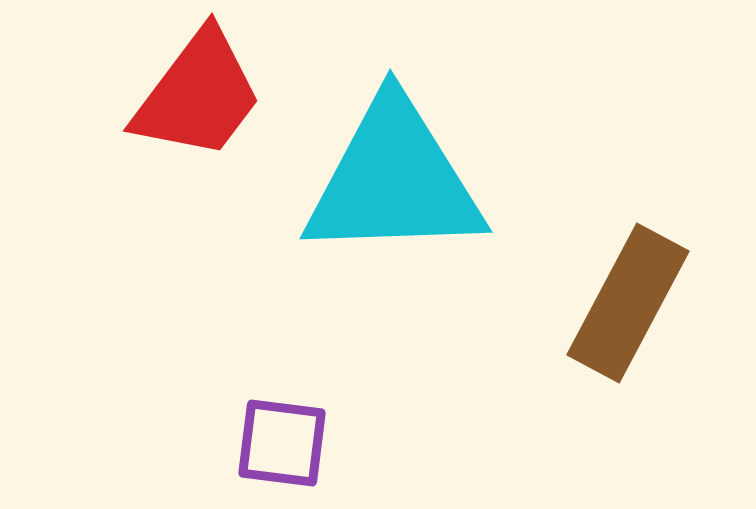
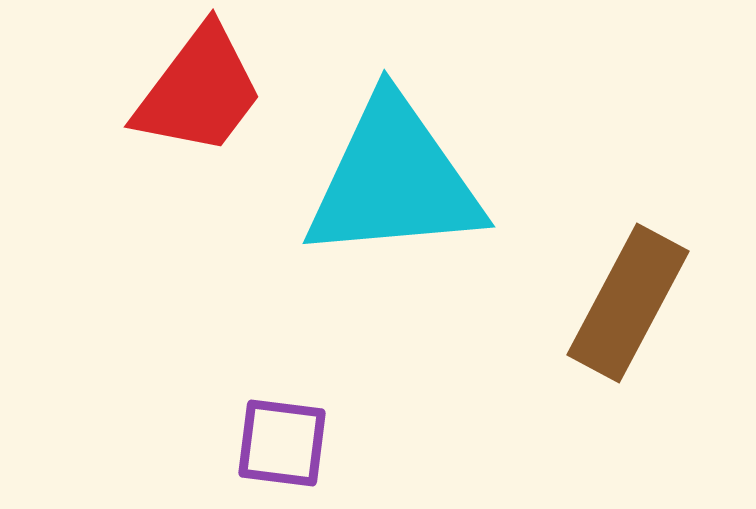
red trapezoid: moved 1 px right, 4 px up
cyan triangle: rotated 3 degrees counterclockwise
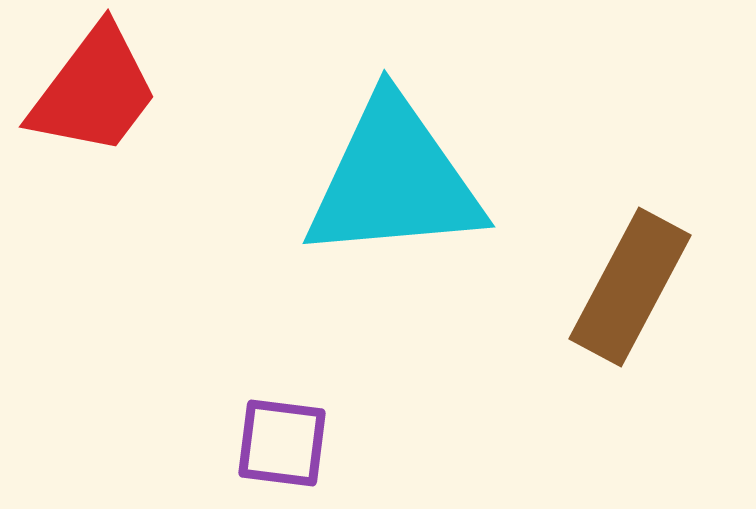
red trapezoid: moved 105 px left
brown rectangle: moved 2 px right, 16 px up
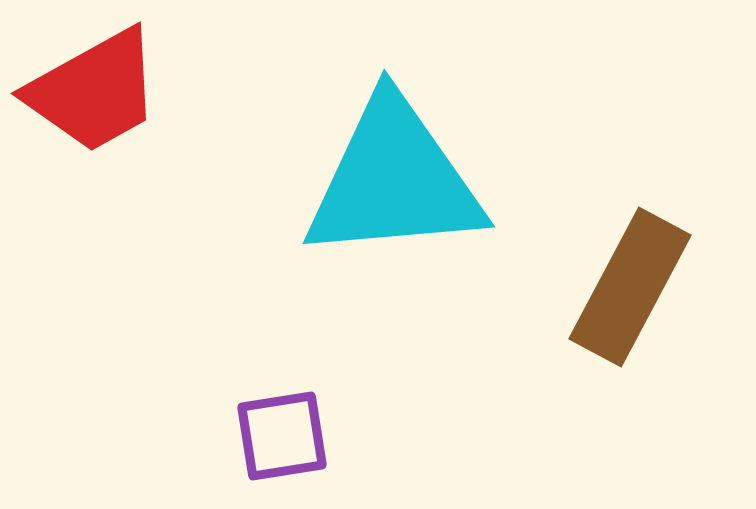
red trapezoid: rotated 24 degrees clockwise
purple square: moved 7 px up; rotated 16 degrees counterclockwise
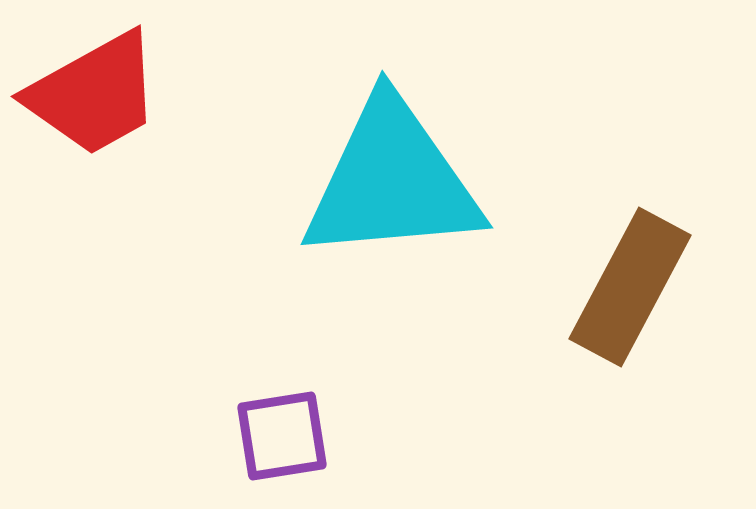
red trapezoid: moved 3 px down
cyan triangle: moved 2 px left, 1 px down
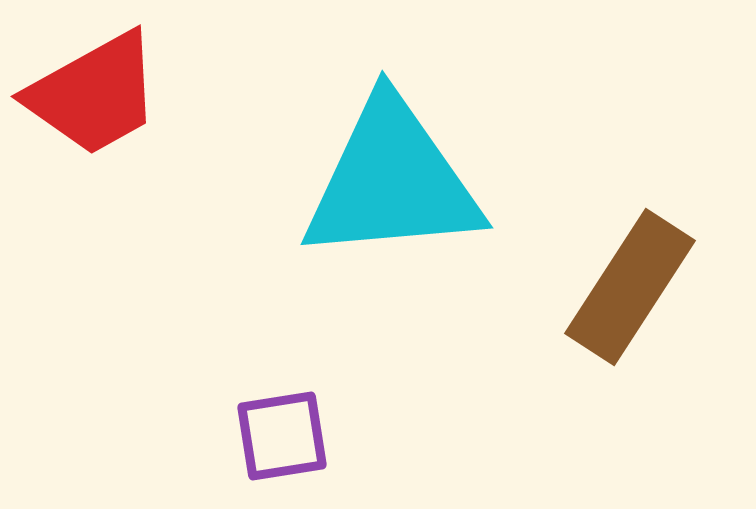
brown rectangle: rotated 5 degrees clockwise
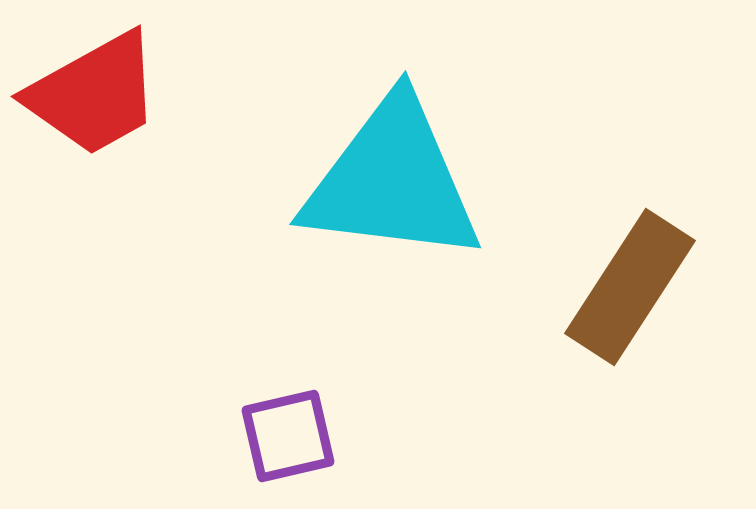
cyan triangle: rotated 12 degrees clockwise
purple square: moved 6 px right; rotated 4 degrees counterclockwise
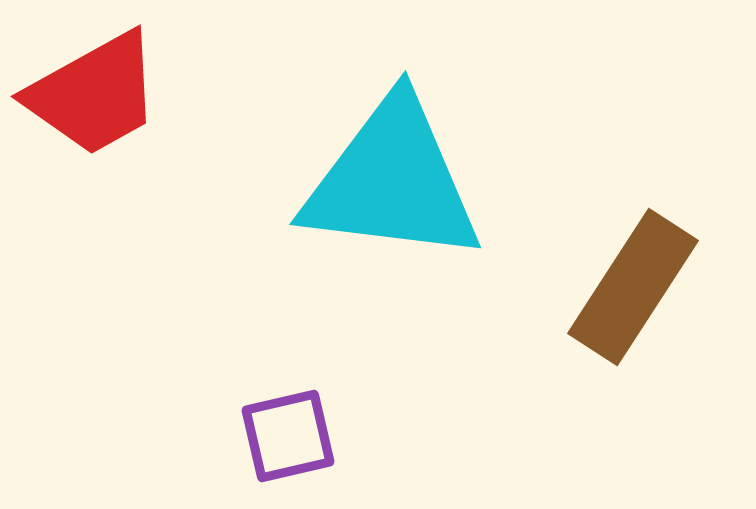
brown rectangle: moved 3 px right
